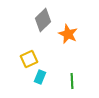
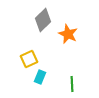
green line: moved 3 px down
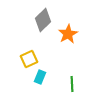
orange star: rotated 18 degrees clockwise
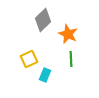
orange star: rotated 18 degrees counterclockwise
cyan rectangle: moved 5 px right, 2 px up
green line: moved 1 px left, 25 px up
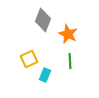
gray diamond: rotated 25 degrees counterclockwise
green line: moved 1 px left, 2 px down
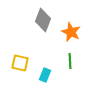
orange star: moved 3 px right, 2 px up
yellow square: moved 9 px left, 4 px down; rotated 36 degrees clockwise
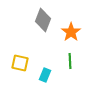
orange star: rotated 12 degrees clockwise
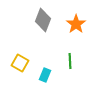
orange star: moved 5 px right, 8 px up
yellow square: rotated 18 degrees clockwise
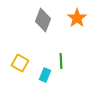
orange star: moved 1 px right, 6 px up
green line: moved 9 px left
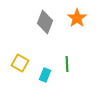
gray diamond: moved 2 px right, 2 px down
green line: moved 6 px right, 3 px down
